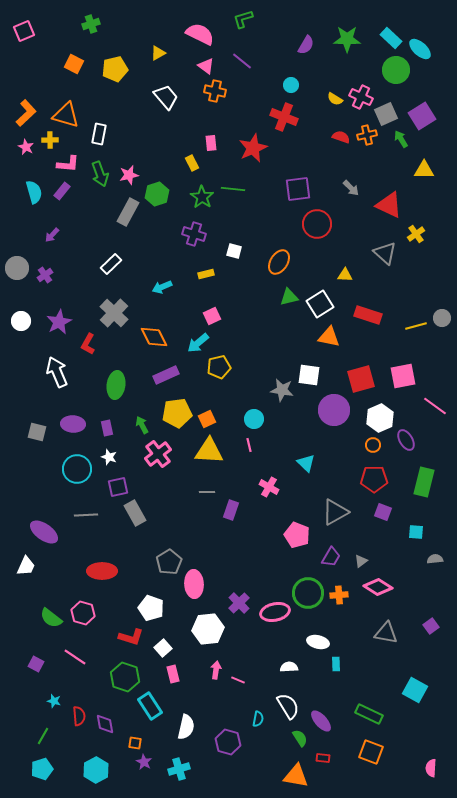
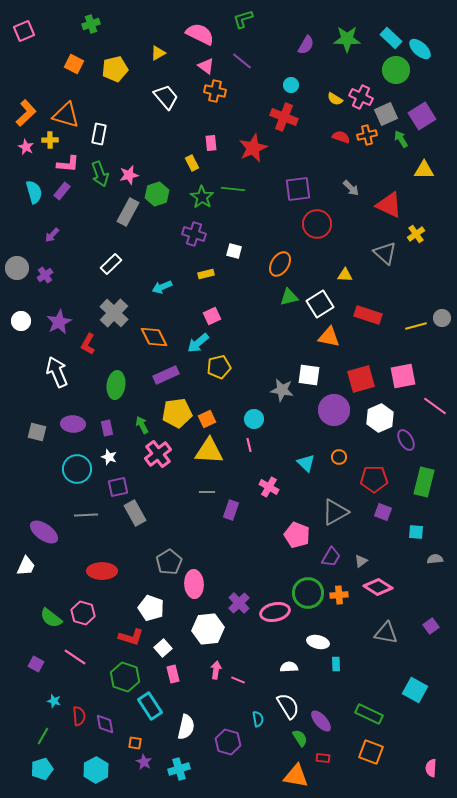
orange ellipse at (279, 262): moved 1 px right, 2 px down
orange circle at (373, 445): moved 34 px left, 12 px down
cyan semicircle at (258, 719): rotated 21 degrees counterclockwise
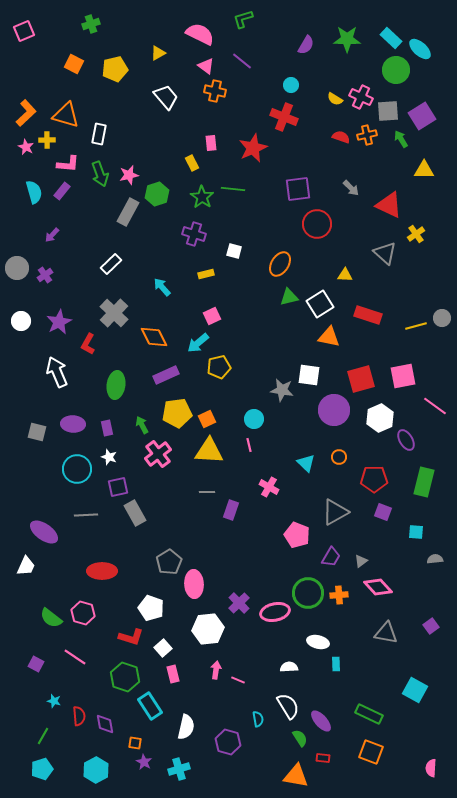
gray square at (386, 114): moved 2 px right, 3 px up; rotated 20 degrees clockwise
yellow cross at (50, 140): moved 3 px left
cyan arrow at (162, 287): rotated 72 degrees clockwise
pink diamond at (378, 587): rotated 16 degrees clockwise
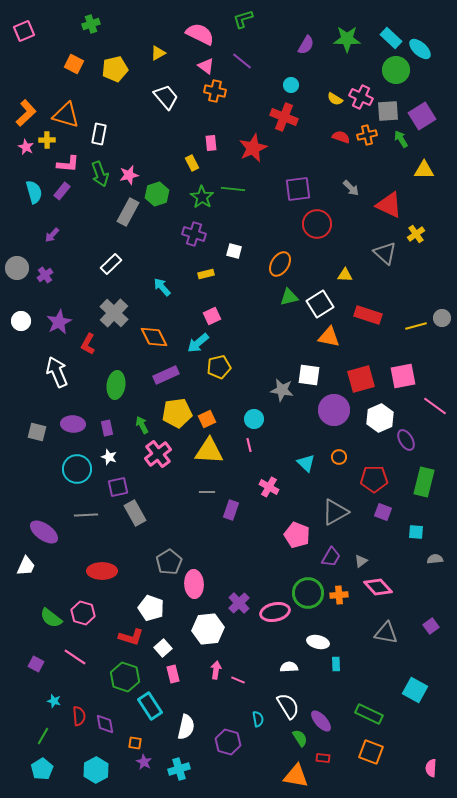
cyan pentagon at (42, 769): rotated 15 degrees counterclockwise
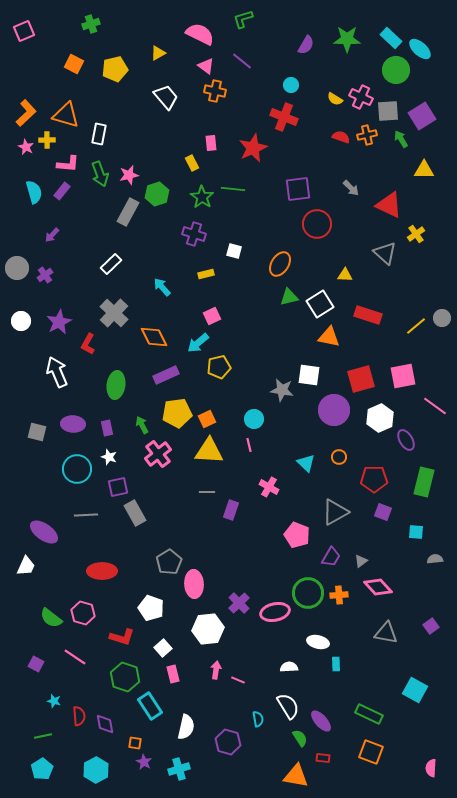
yellow line at (416, 326): rotated 25 degrees counterclockwise
red L-shape at (131, 637): moved 9 px left
green line at (43, 736): rotated 48 degrees clockwise
